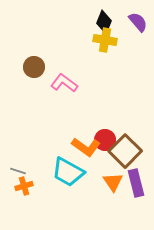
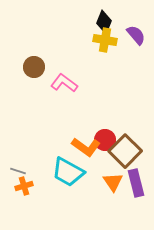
purple semicircle: moved 2 px left, 13 px down
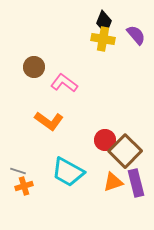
yellow cross: moved 2 px left, 1 px up
orange L-shape: moved 37 px left, 26 px up
orange triangle: rotated 45 degrees clockwise
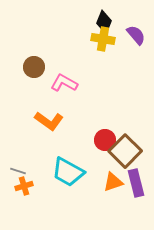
pink L-shape: rotated 8 degrees counterclockwise
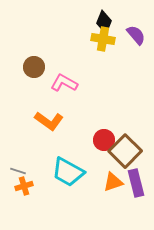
red circle: moved 1 px left
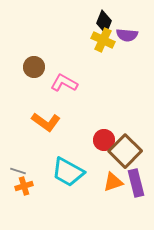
purple semicircle: moved 9 px left; rotated 135 degrees clockwise
yellow cross: moved 1 px down; rotated 15 degrees clockwise
orange L-shape: moved 3 px left, 1 px down
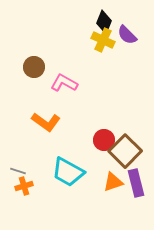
purple semicircle: rotated 40 degrees clockwise
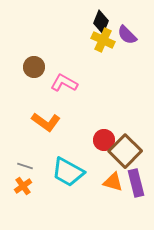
black diamond: moved 3 px left
gray line: moved 7 px right, 5 px up
orange triangle: rotated 35 degrees clockwise
orange cross: moved 1 px left; rotated 18 degrees counterclockwise
